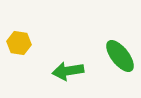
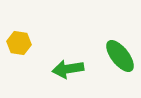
green arrow: moved 2 px up
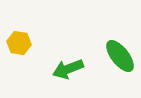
green arrow: rotated 12 degrees counterclockwise
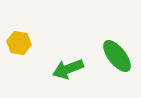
green ellipse: moved 3 px left
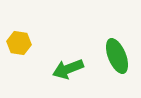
green ellipse: rotated 16 degrees clockwise
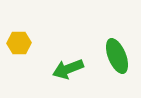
yellow hexagon: rotated 10 degrees counterclockwise
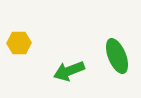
green arrow: moved 1 px right, 2 px down
